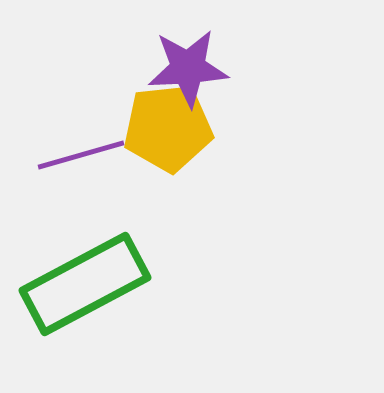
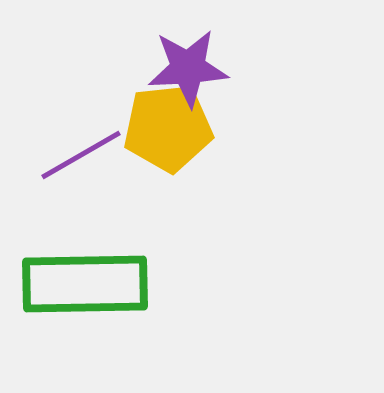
purple line: rotated 14 degrees counterclockwise
green rectangle: rotated 27 degrees clockwise
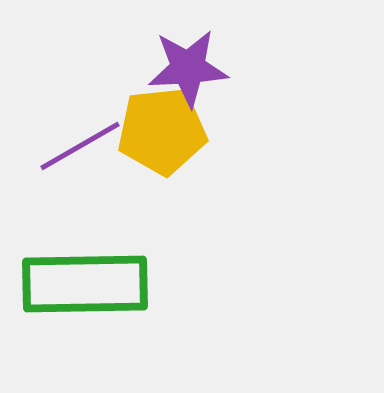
yellow pentagon: moved 6 px left, 3 px down
purple line: moved 1 px left, 9 px up
